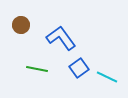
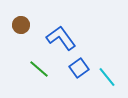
green line: moved 2 px right; rotated 30 degrees clockwise
cyan line: rotated 25 degrees clockwise
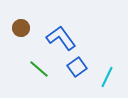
brown circle: moved 3 px down
blue square: moved 2 px left, 1 px up
cyan line: rotated 65 degrees clockwise
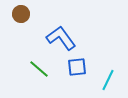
brown circle: moved 14 px up
blue square: rotated 30 degrees clockwise
cyan line: moved 1 px right, 3 px down
